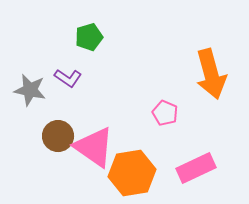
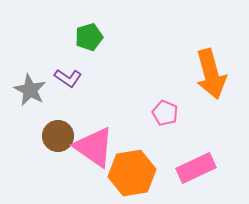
gray star: rotated 16 degrees clockwise
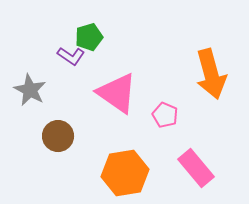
purple L-shape: moved 3 px right, 22 px up
pink pentagon: moved 2 px down
pink triangle: moved 23 px right, 54 px up
pink rectangle: rotated 75 degrees clockwise
orange hexagon: moved 7 px left
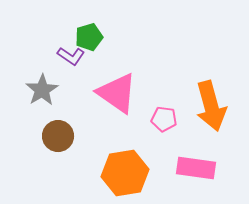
orange arrow: moved 32 px down
gray star: moved 12 px right; rotated 12 degrees clockwise
pink pentagon: moved 1 px left, 4 px down; rotated 15 degrees counterclockwise
pink rectangle: rotated 42 degrees counterclockwise
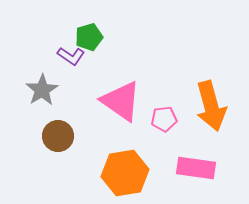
pink triangle: moved 4 px right, 8 px down
pink pentagon: rotated 15 degrees counterclockwise
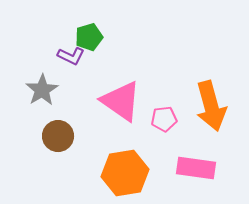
purple L-shape: rotated 8 degrees counterclockwise
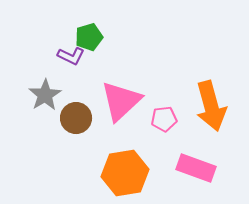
gray star: moved 3 px right, 5 px down
pink triangle: rotated 42 degrees clockwise
brown circle: moved 18 px right, 18 px up
pink rectangle: rotated 12 degrees clockwise
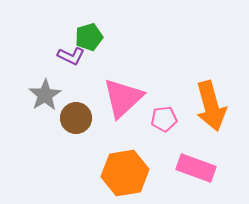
pink triangle: moved 2 px right, 3 px up
